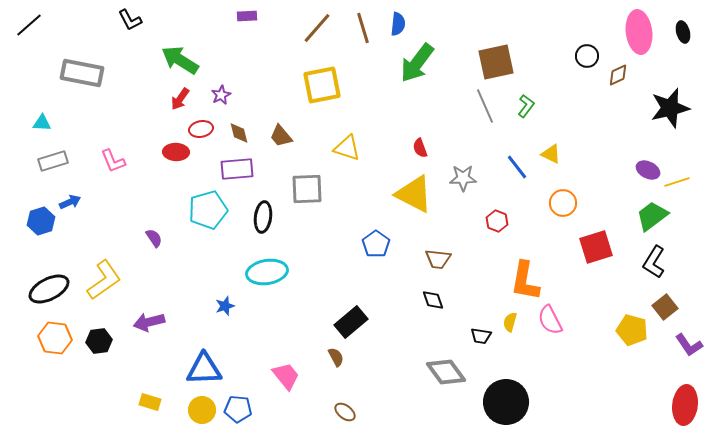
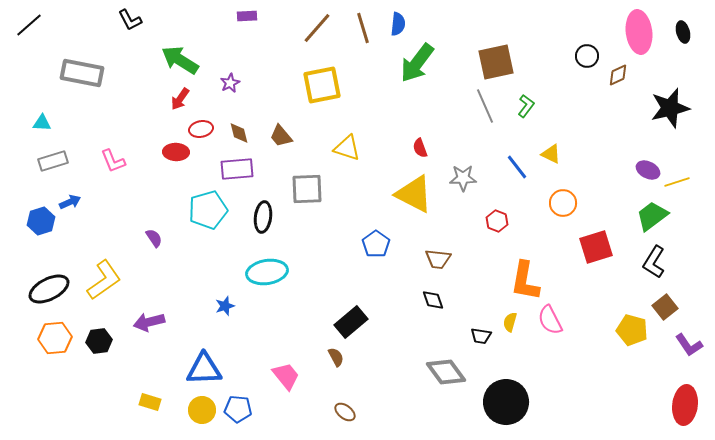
purple star at (221, 95): moved 9 px right, 12 px up
orange hexagon at (55, 338): rotated 12 degrees counterclockwise
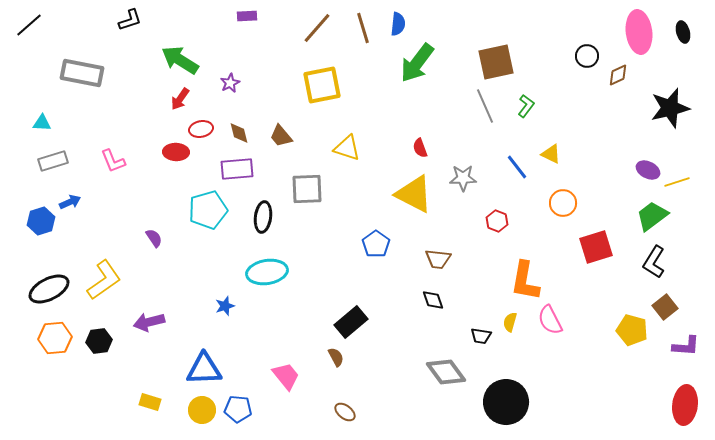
black L-shape at (130, 20): rotated 80 degrees counterclockwise
purple L-shape at (689, 345): moved 3 px left, 1 px down; rotated 52 degrees counterclockwise
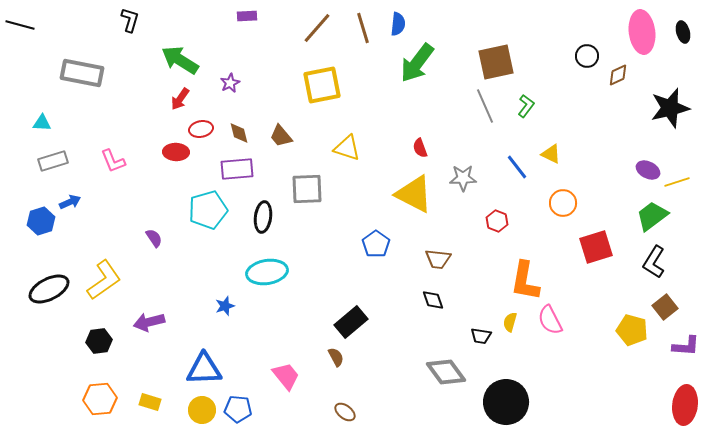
black L-shape at (130, 20): rotated 55 degrees counterclockwise
black line at (29, 25): moved 9 px left; rotated 56 degrees clockwise
pink ellipse at (639, 32): moved 3 px right
orange hexagon at (55, 338): moved 45 px right, 61 px down
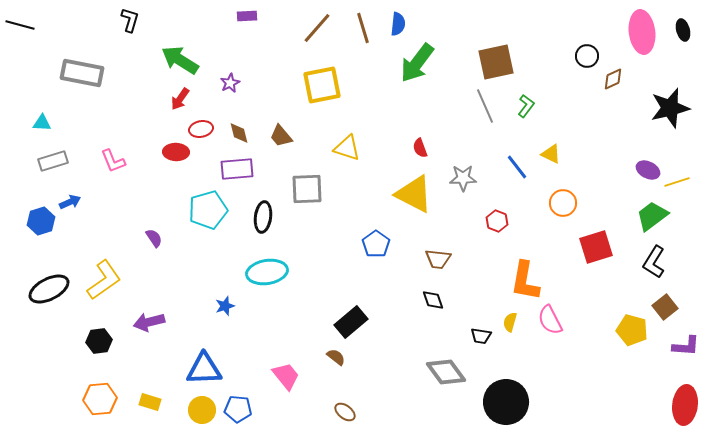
black ellipse at (683, 32): moved 2 px up
brown diamond at (618, 75): moved 5 px left, 4 px down
brown semicircle at (336, 357): rotated 24 degrees counterclockwise
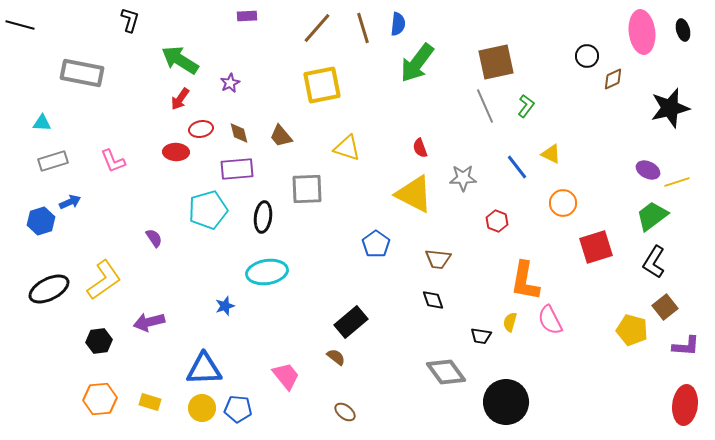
yellow circle at (202, 410): moved 2 px up
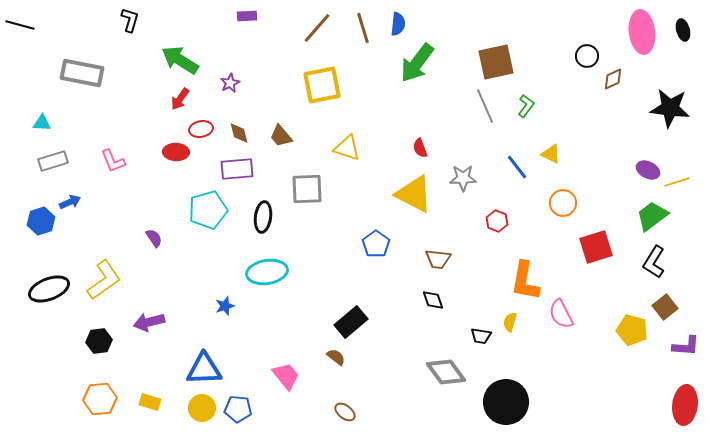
black star at (670, 108): rotated 21 degrees clockwise
black ellipse at (49, 289): rotated 6 degrees clockwise
pink semicircle at (550, 320): moved 11 px right, 6 px up
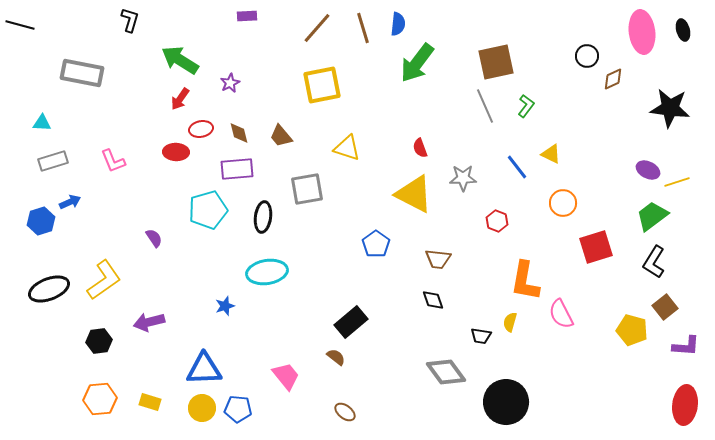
gray square at (307, 189): rotated 8 degrees counterclockwise
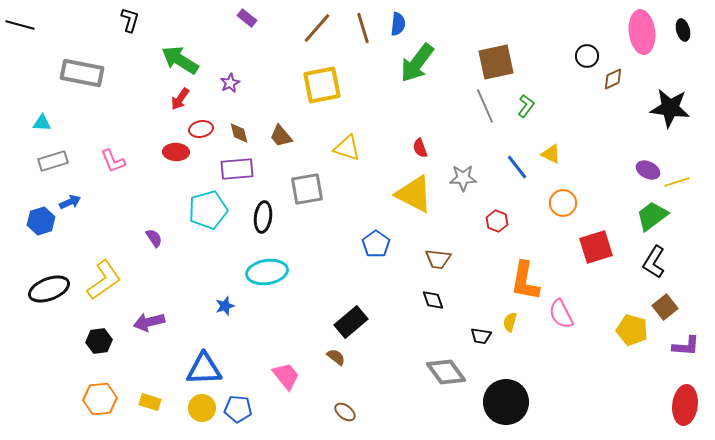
purple rectangle at (247, 16): moved 2 px down; rotated 42 degrees clockwise
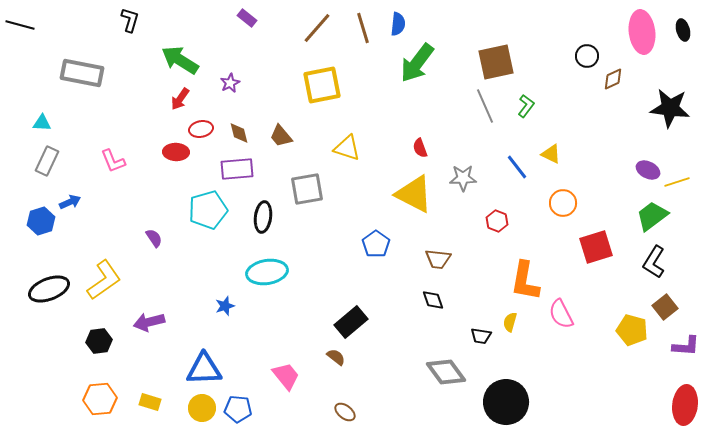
gray rectangle at (53, 161): moved 6 px left; rotated 48 degrees counterclockwise
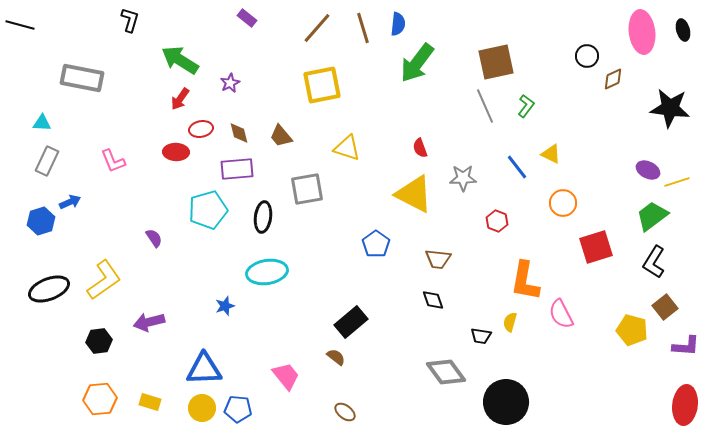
gray rectangle at (82, 73): moved 5 px down
